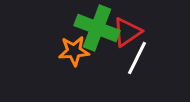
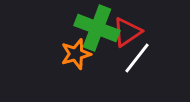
orange star: moved 2 px right, 3 px down; rotated 12 degrees counterclockwise
white line: rotated 12 degrees clockwise
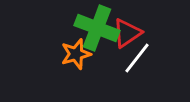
red triangle: moved 1 px down
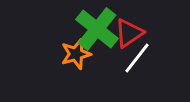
green cross: moved 1 px down; rotated 18 degrees clockwise
red triangle: moved 2 px right
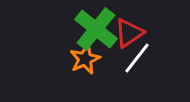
green cross: moved 1 px left
orange star: moved 9 px right, 5 px down; rotated 8 degrees counterclockwise
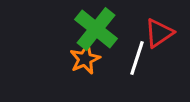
red triangle: moved 30 px right
white line: rotated 20 degrees counterclockwise
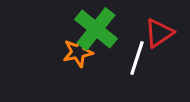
orange star: moved 7 px left, 7 px up; rotated 12 degrees clockwise
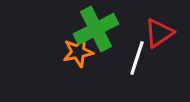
green cross: rotated 24 degrees clockwise
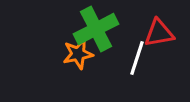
red triangle: rotated 24 degrees clockwise
orange star: moved 2 px down
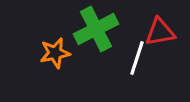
red triangle: moved 1 px right, 1 px up
orange star: moved 23 px left, 1 px up
